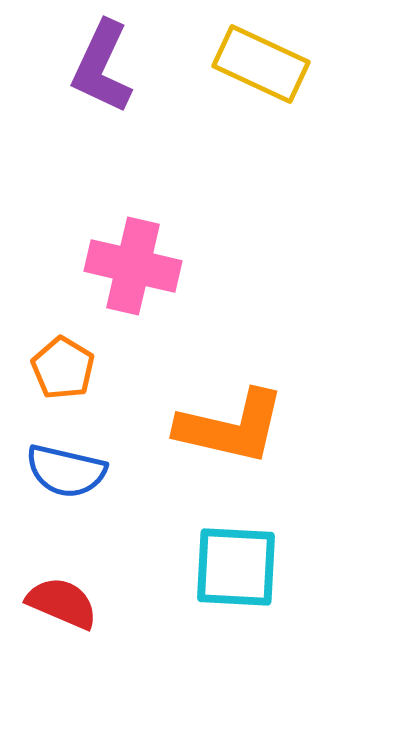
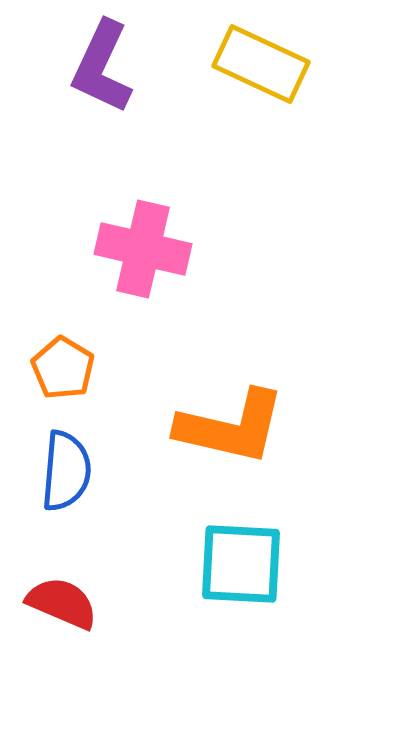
pink cross: moved 10 px right, 17 px up
blue semicircle: rotated 98 degrees counterclockwise
cyan square: moved 5 px right, 3 px up
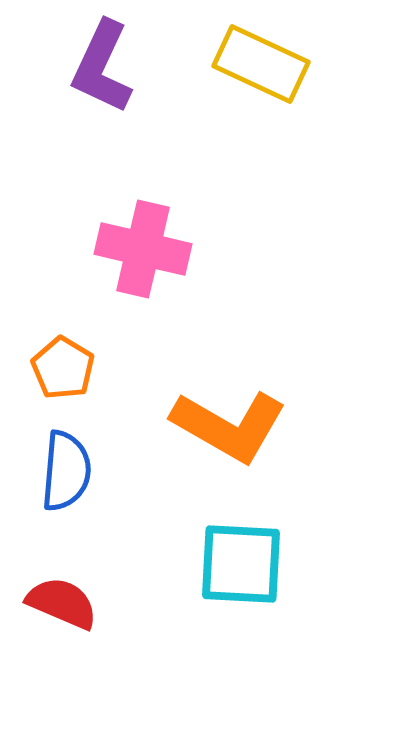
orange L-shape: moved 2 px left, 1 px up; rotated 17 degrees clockwise
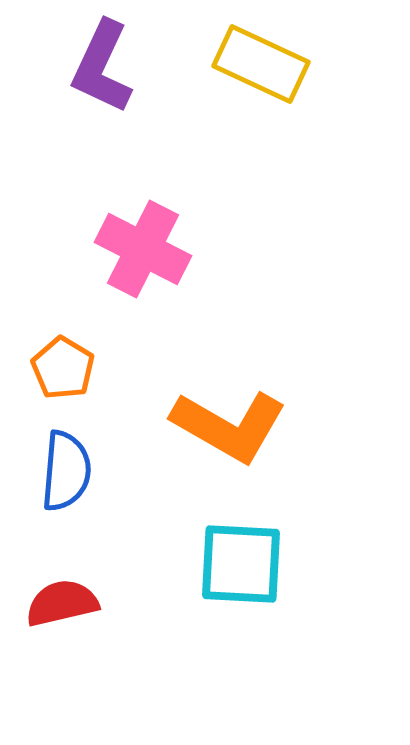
pink cross: rotated 14 degrees clockwise
red semicircle: rotated 36 degrees counterclockwise
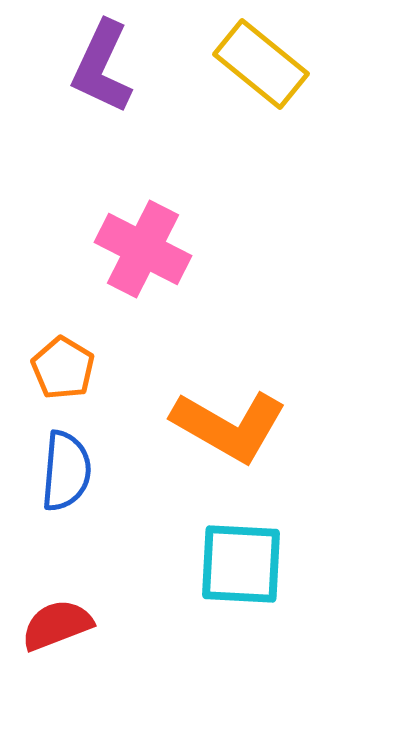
yellow rectangle: rotated 14 degrees clockwise
red semicircle: moved 5 px left, 22 px down; rotated 8 degrees counterclockwise
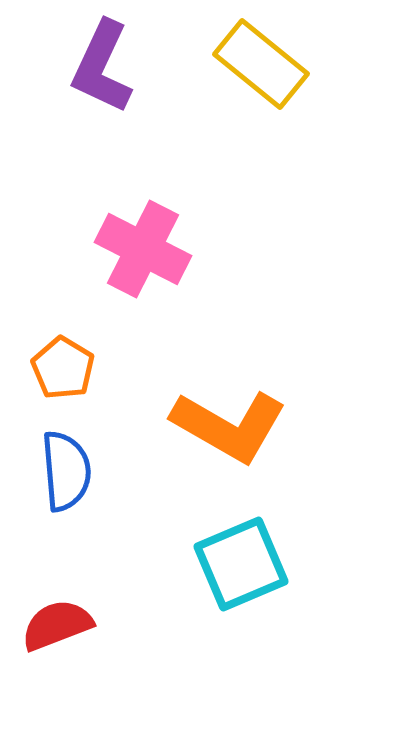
blue semicircle: rotated 10 degrees counterclockwise
cyan square: rotated 26 degrees counterclockwise
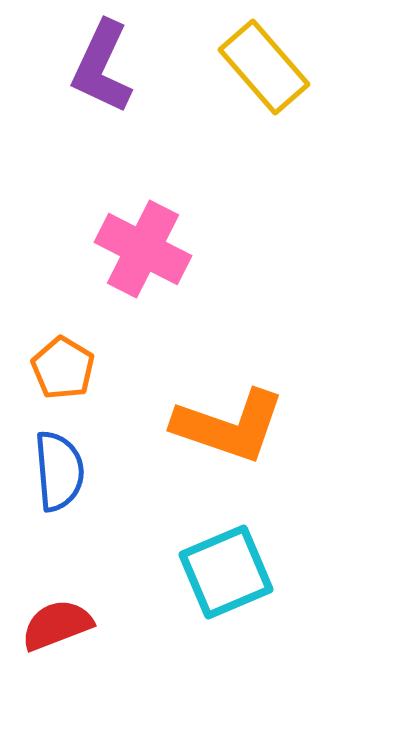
yellow rectangle: moved 3 px right, 3 px down; rotated 10 degrees clockwise
orange L-shape: rotated 11 degrees counterclockwise
blue semicircle: moved 7 px left
cyan square: moved 15 px left, 8 px down
